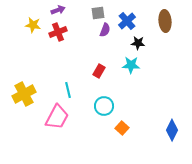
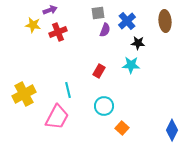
purple arrow: moved 8 px left
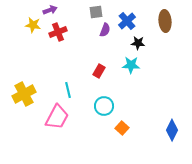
gray square: moved 2 px left, 1 px up
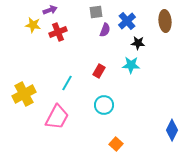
cyan line: moved 1 px left, 7 px up; rotated 42 degrees clockwise
cyan circle: moved 1 px up
orange square: moved 6 px left, 16 px down
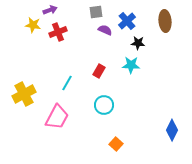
purple semicircle: rotated 88 degrees counterclockwise
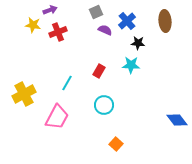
gray square: rotated 16 degrees counterclockwise
blue diamond: moved 5 px right, 10 px up; rotated 65 degrees counterclockwise
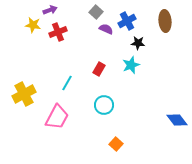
gray square: rotated 24 degrees counterclockwise
blue cross: rotated 12 degrees clockwise
purple semicircle: moved 1 px right, 1 px up
cyan star: rotated 24 degrees counterclockwise
red rectangle: moved 2 px up
